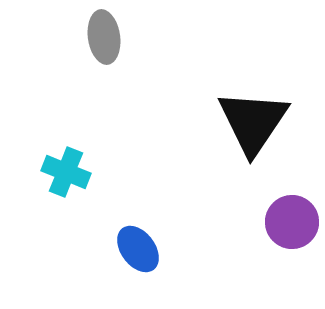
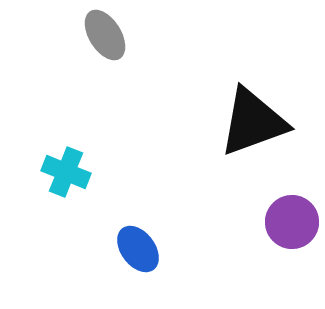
gray ellipse: moved 1 px right, 2 px up; rotated 24 degrees counterclockwise
black triangle: rotated 36 degrees clockwise
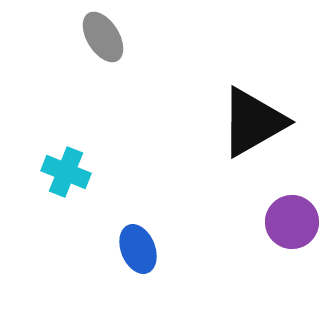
gray ellipse: moved 2 px left, 2 px down
black triangle: rotated 10 degrees counterclockwise
blue ellipse: rotated 15 degrees clockwise
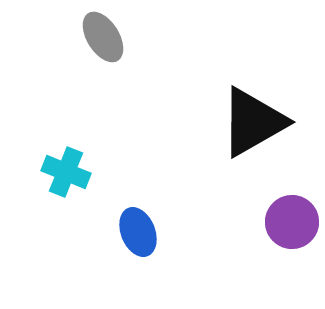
blue ellipse: moved 17 px up
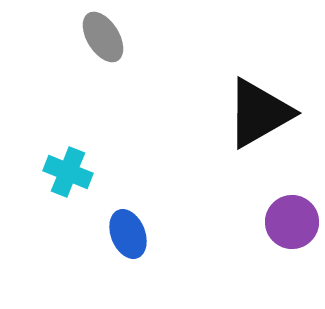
black triangle: moved 6 px right, 9 px up
cyan cross: moved 2 px right
blue ellipse: moved 10 px left, 2 px down
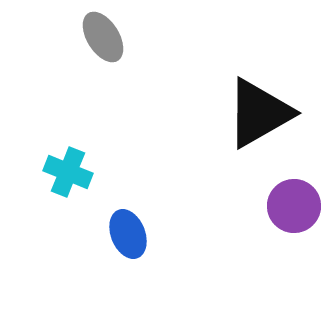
purple circle: moved 2 px right, 16 px up
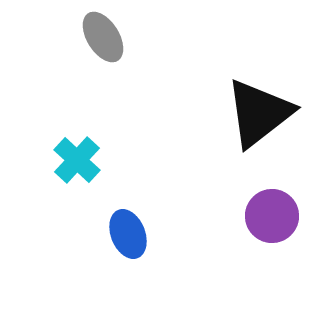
black triangle: rotated 8 degrees counterclockwise
cyan cross: moved 9 px right, 12 px up; rotated 21 degrees clockwise
purple circle: moved 22 px left, 10 px down
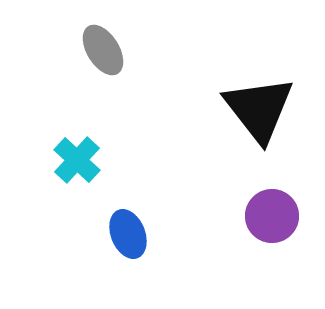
gray ellipse: moved 13 px down
black triangle: moved 4 px up; rotated 30 degrees counterclockwise
